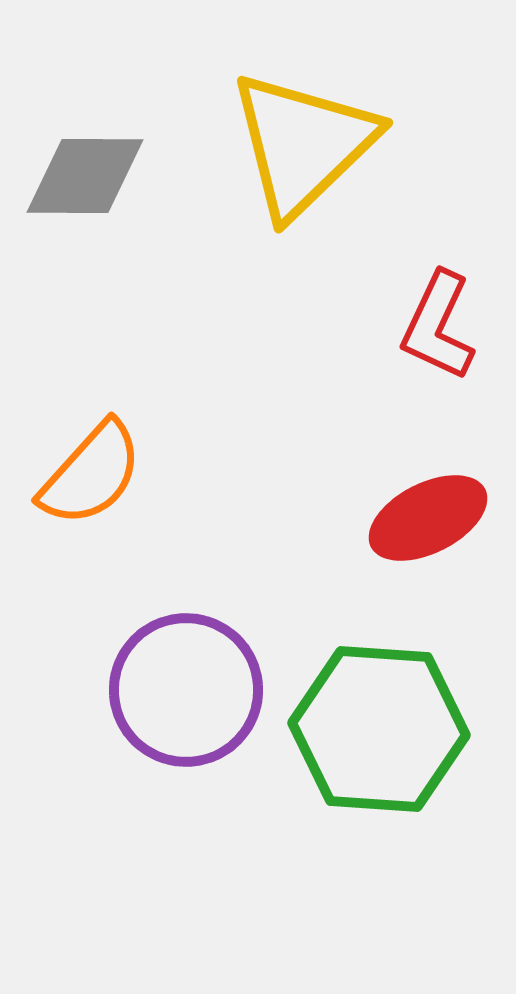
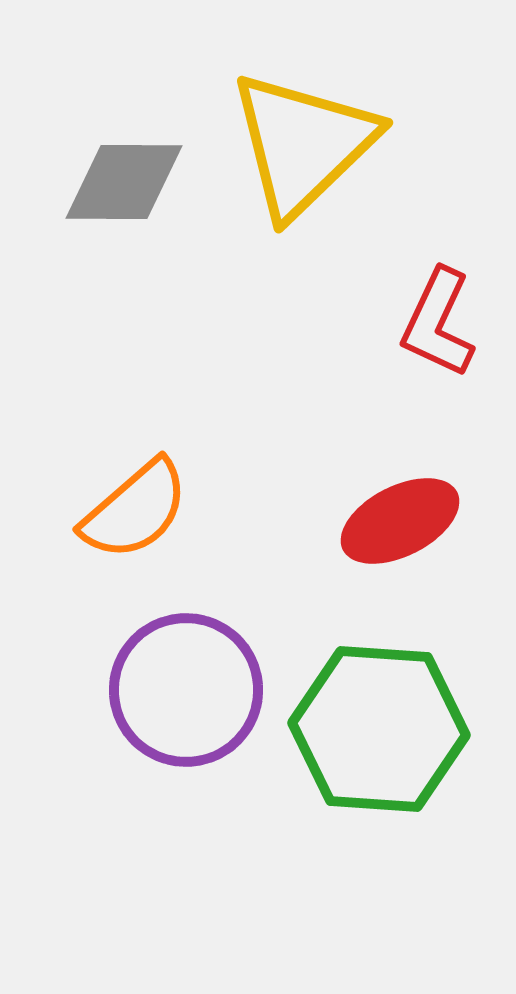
gray diamond: moved 39 px right, 6 px down
red L-shape: moved 3 px up
orange semicircle: moved 44 px right, 36 px down; rotated 7 degrees clockwise
red ellipse: moved 28 px left, 3 px down
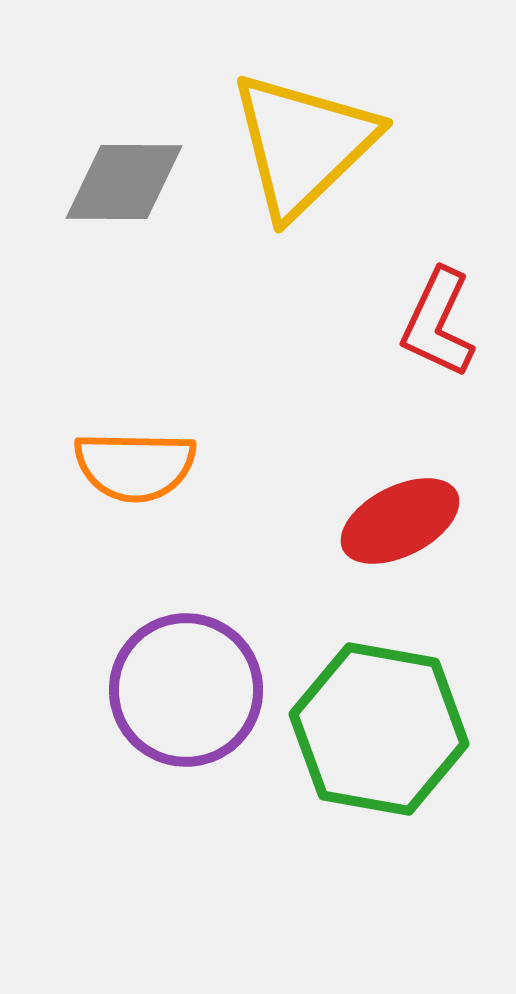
orange semicircle: moved 44 px up; rotated 42 degrees clockwise
green hexagon: rotated 6 degrees clockwise
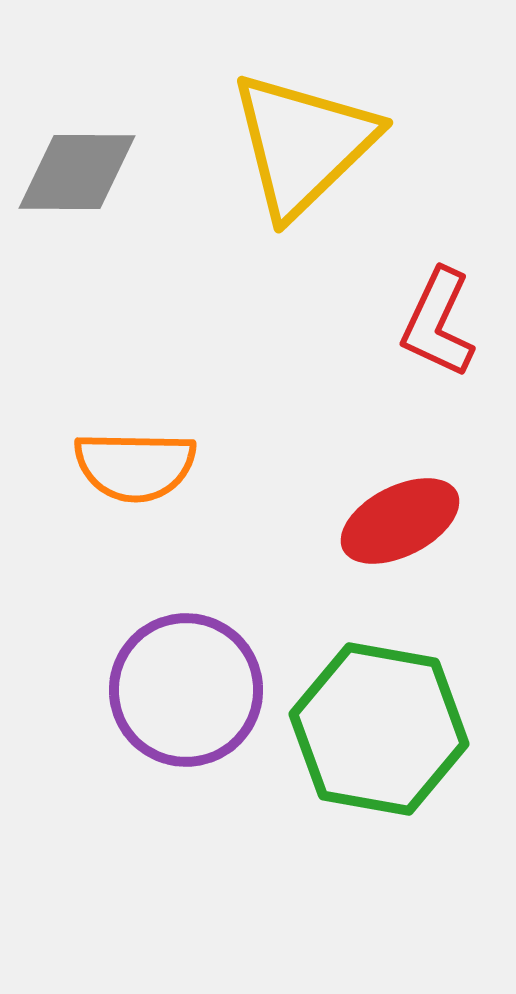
gray diamond: moved 47 px left, 10 px up
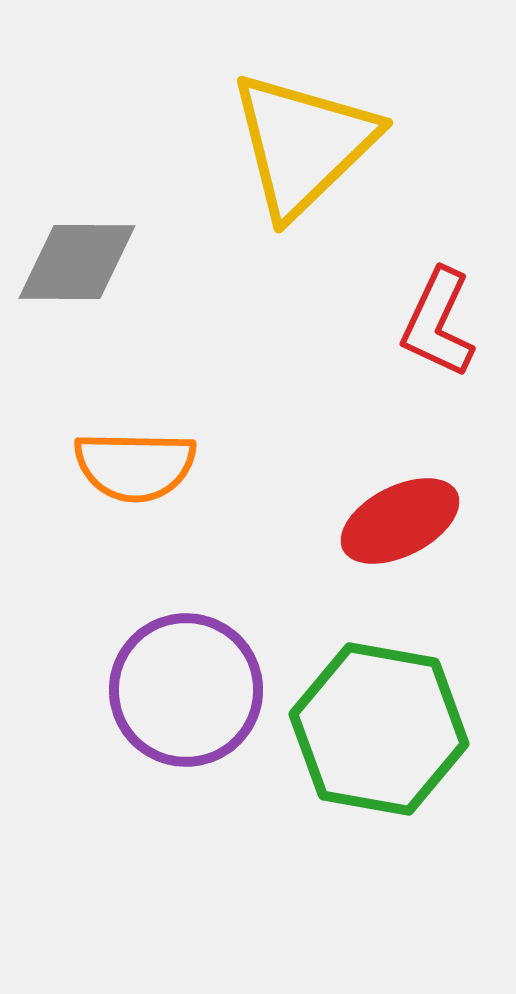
gray diamond: moved 90 px down
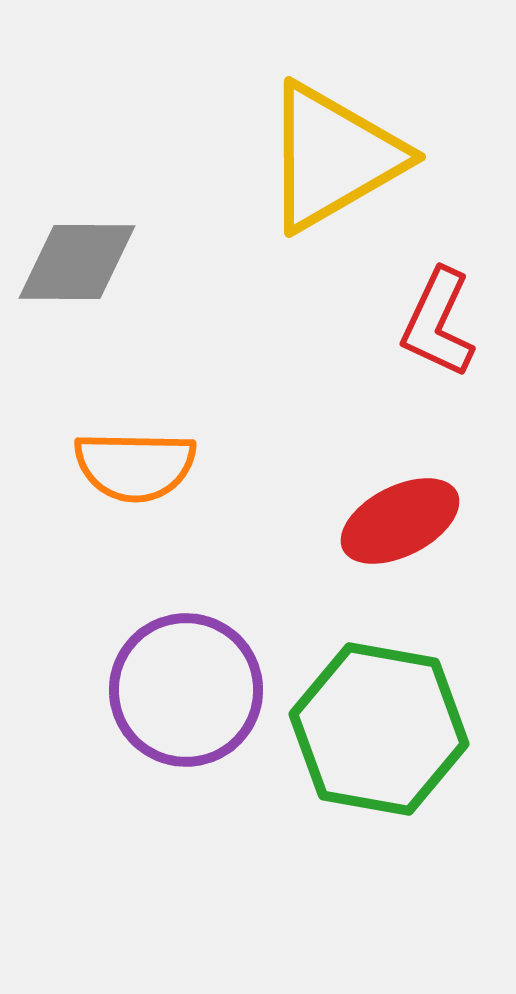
yellow triangle: moved 30 px right, 13 px down; rotated 14 degrees clockwise
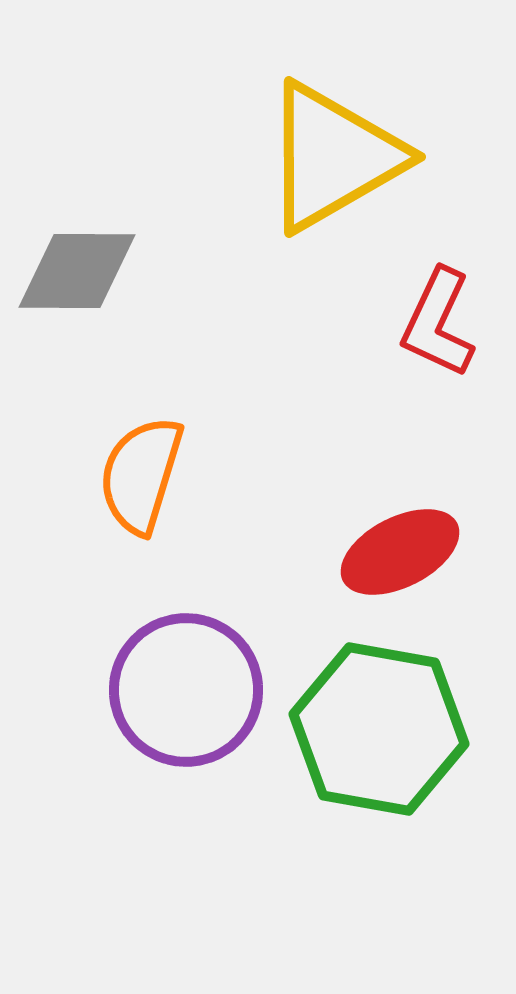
gray diamond: moved 9 px down
orange semicircle: moved 6 px right, 9 px down; rotated 106 degrees clockwise
red ellipse: moved 31 px down
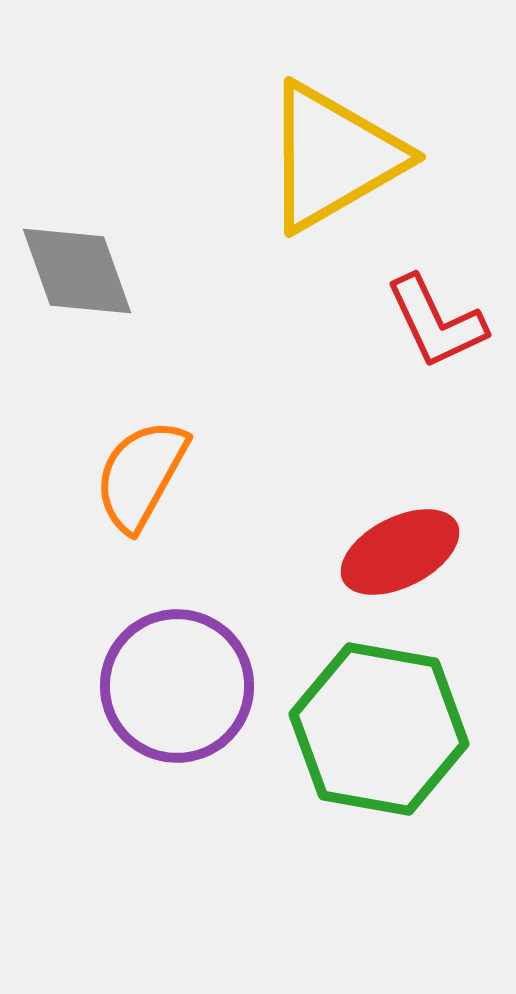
gray diamond: rotated 70 degrees clockwise
red L-shape: moved 2 px left, 1 px up; rotated 50 degrees counterclockwise
orange semicircle: rotated 12 degrees clockwise
purple circle: moved 9 px left, 4 px up
